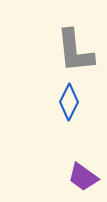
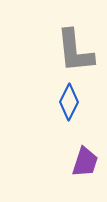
purple trapezoid: moved 2 px right, 15 px up; rotated 108 degrees counterclockwise
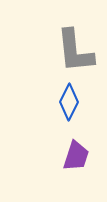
purple trapezoid: moved 9 px left, 6 px up
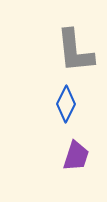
blue diamond: moved 3 px left, 2 px down
